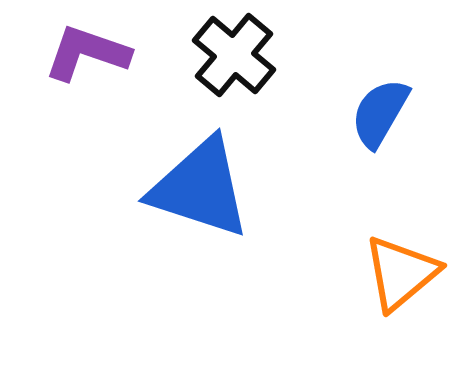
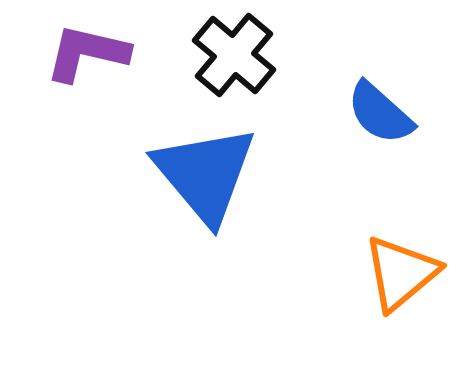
purple L-shape: rotated 6 degrees counterclockwise
blue semicircle: rotated 78 degrees counterclockwise
blue triangle: moved 5 px right, 14 px up; rotated 32 degrees clockwise
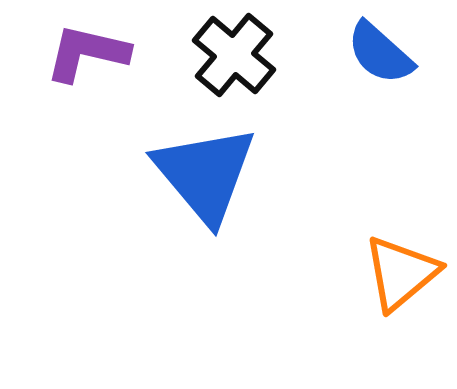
blue semicircle: moved 60 px up
